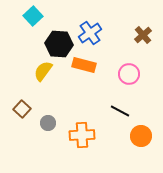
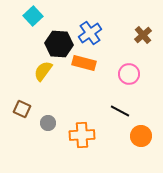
orange rectangle: moved 2 px up
brown square: rotated 18 degrees counterclockwise
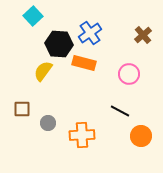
brown square: rotated 24 degrees counterclockwise
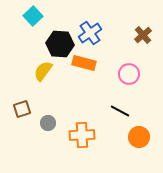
black hexagon: moved 1 px right
brown square: rotated 18 degrees counterclockwise
orange circle: moved 2 px left, 1 px down
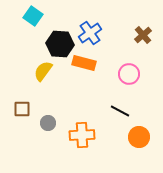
cyan square: rotated 12 degrees counterclockwise
brown square: rotated 18 degrees clockwise
